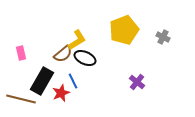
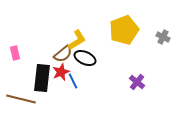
pink rectangle: moved 6 px left
black rectangle: moved 3 px up; rotated 24 degrees counterclockwise
red star: moved 21 px up
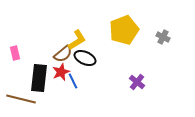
black rectangle: moved 3 px left
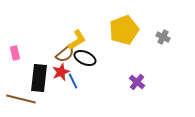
brown semicircle: moved 2 px right
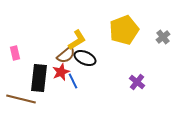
gray cross: rotated 24 degrees clockwise
brown semicircle: moved 1 px right, 1 px down
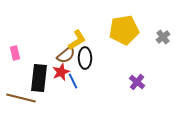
yellow pentagon: rotated 12 degrees clockwise
black ellipse: rotated 65 degrees clockwise
brown line: moved 1 px up
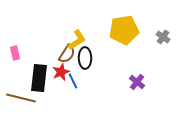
gray cross: rotated 16 degrees counterclockwise
brown semicircle: moved 1 px right, 1 px up; rotated 18 degrees counterclockwise
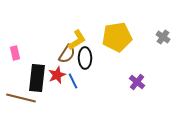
yellow pentagon: moved 7 px left, 7 px down
red star: moved 4 px left, 3 px down
black rectangle: moved 2 px left
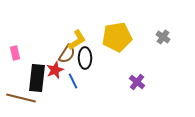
red star: moved 2 px left, 5 px up
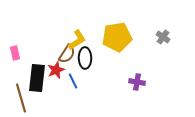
red star: moved 1 px right
purple cross: rotated 28 degrees counterclockwise
brown line: rotated 60 degrees clockwise
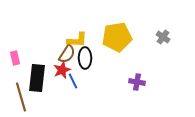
yellow L-shape: rotated 35 degrees clockwise
pink rectangle: moved 5 px down
red star: moved 6 px right
brown line: moved 1 px up
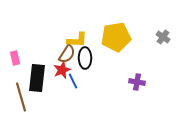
yellow pentagon: moved 1 px left
